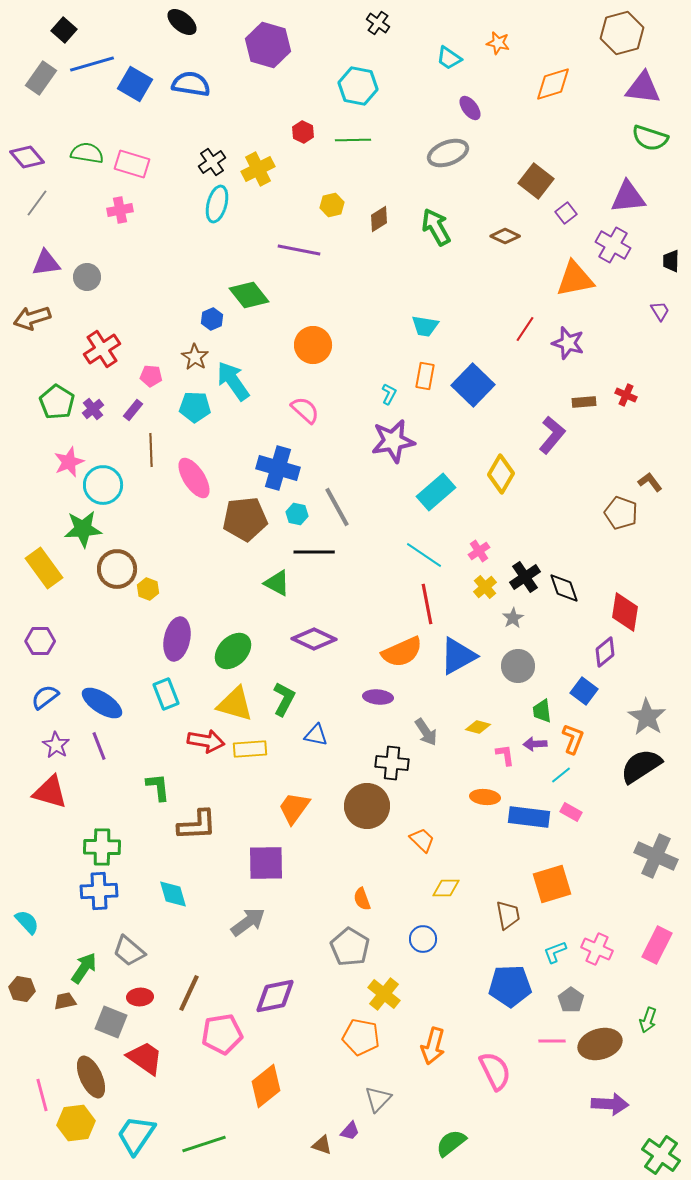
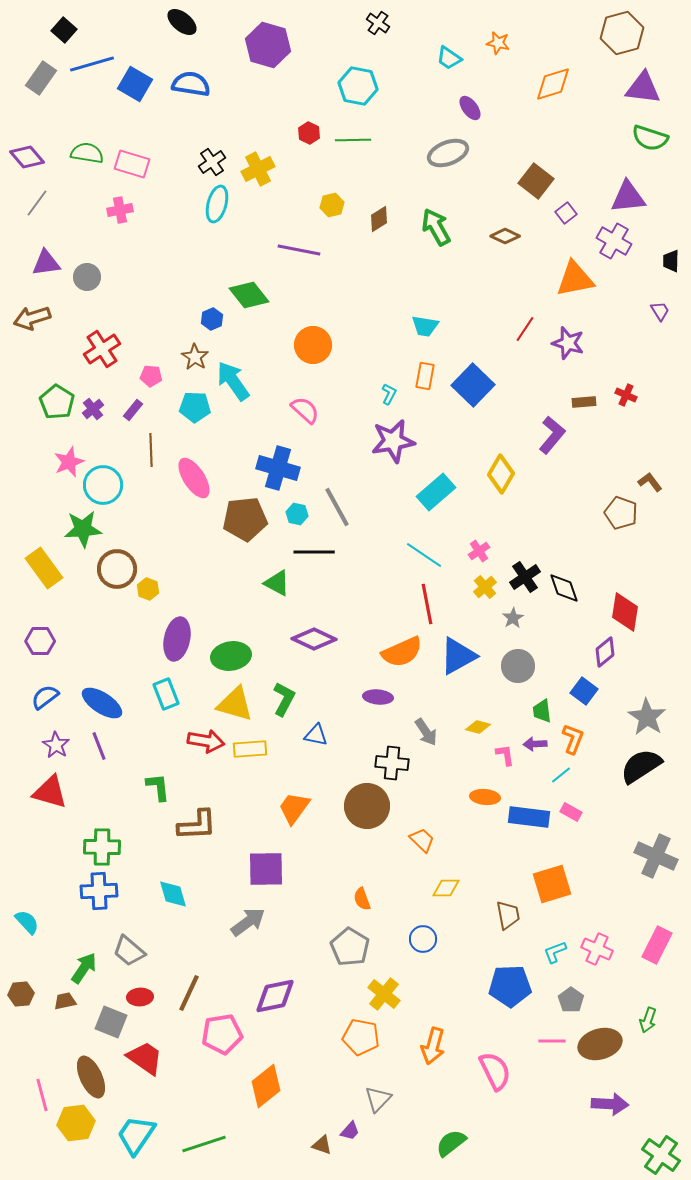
red hexagon at (303, 132): moved 6 px right, 1 px down
purple cross at (613, 245): moved 1 px right, 4 px up
green ellipse at (233, 651): moved 2 px left, 5 px down; rotated 36 degrees clockwise
purple square at (266, 863): moved 6 px down
brown hexagon at (22, 989): moved 1 px left, 5 px down; rotated 15 degrees counterclockwise
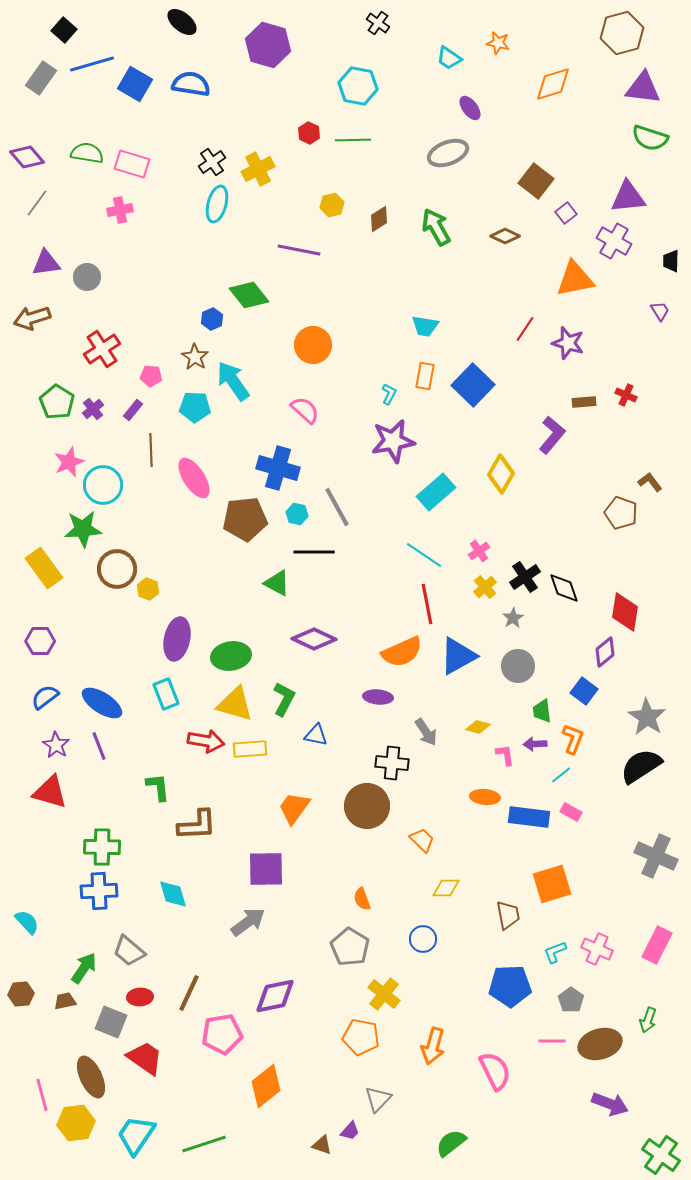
purple arrow at (610, 1104): rotated 18 degrees clockwise
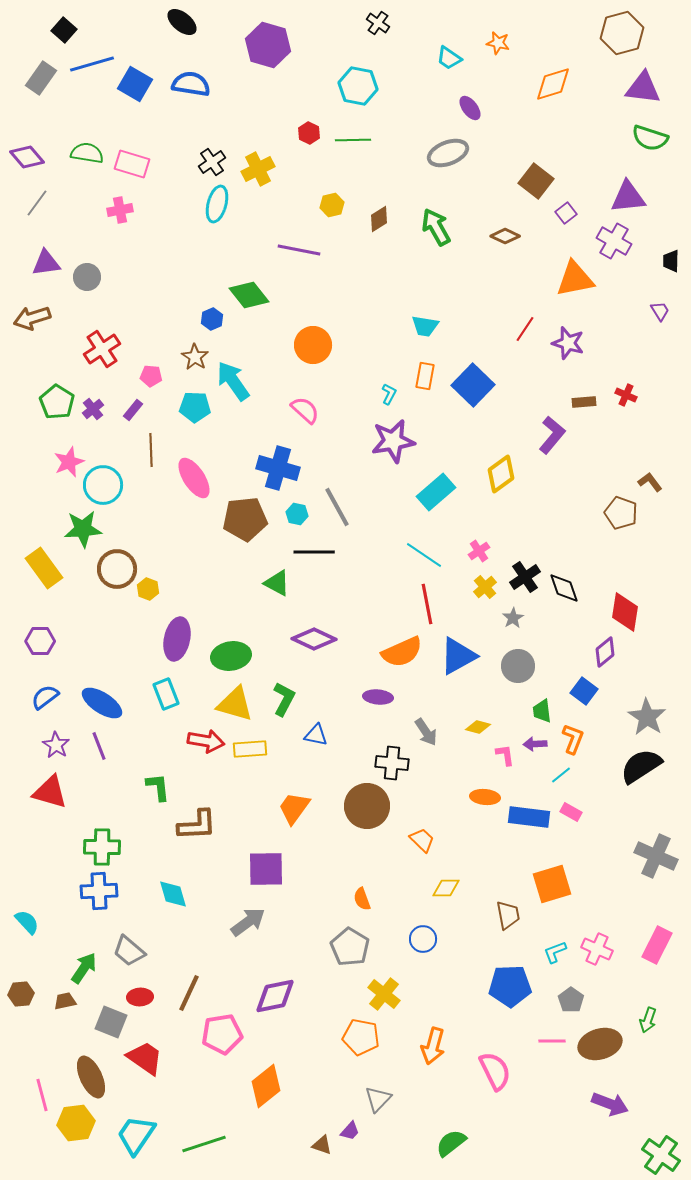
yellow diamond at (501, 474): rotated 24 degrees clockwise
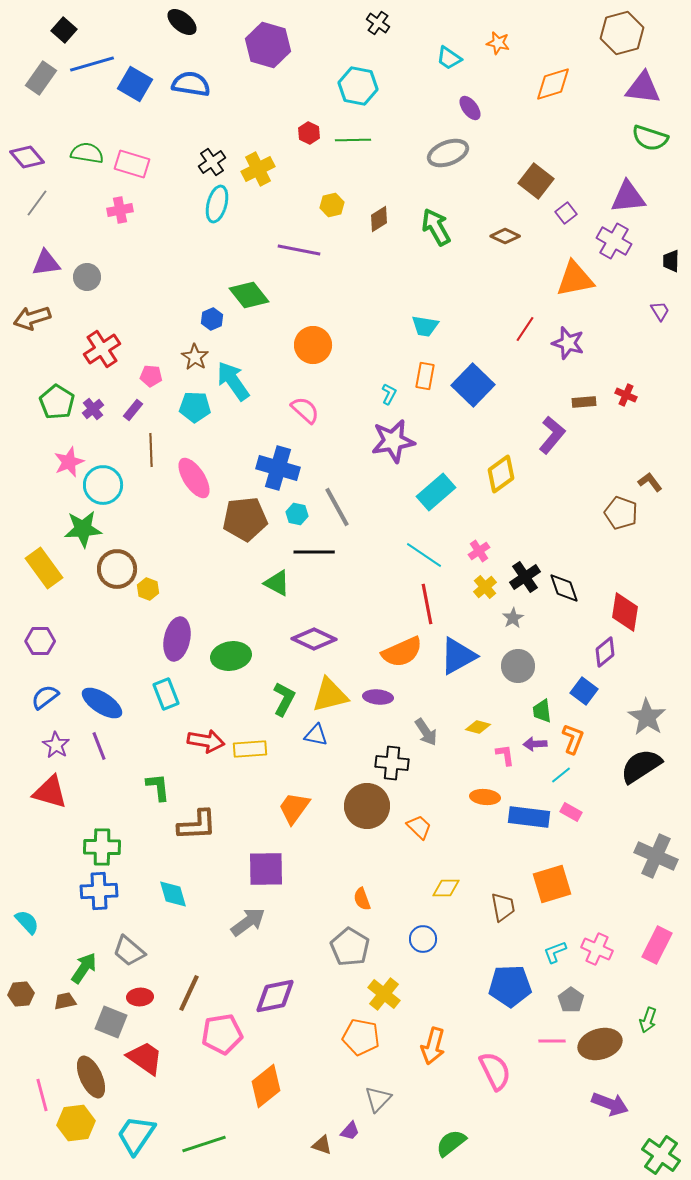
yellow triangle at (235, 704): moved 95 px right, 9 px up; rotated 30 degrees counterclockwise
orange trapezoid at (422, 840): moved 3 px left, 13 px up
brown trapezoid at (508, 915): moved 5 px left, 8 px up
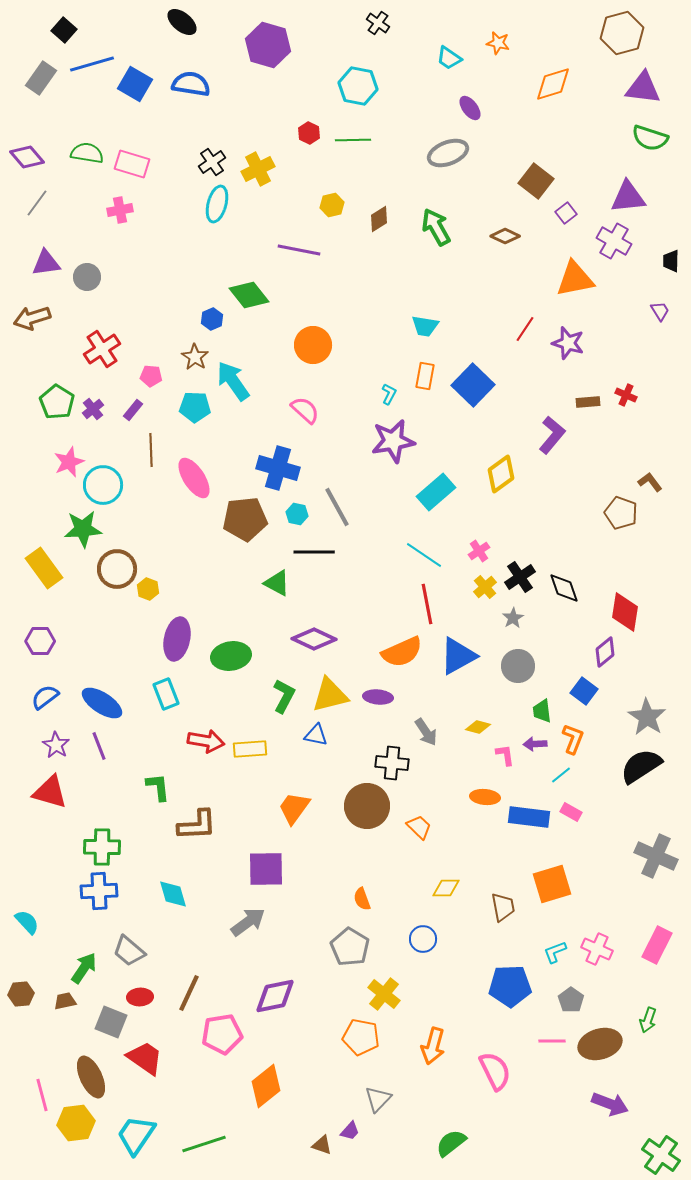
brown rectangle at (584, 402): moved 4 px right
black cross at (525, 577): moved 5 px left
green L-shape at (284, 699): moved 3 px up
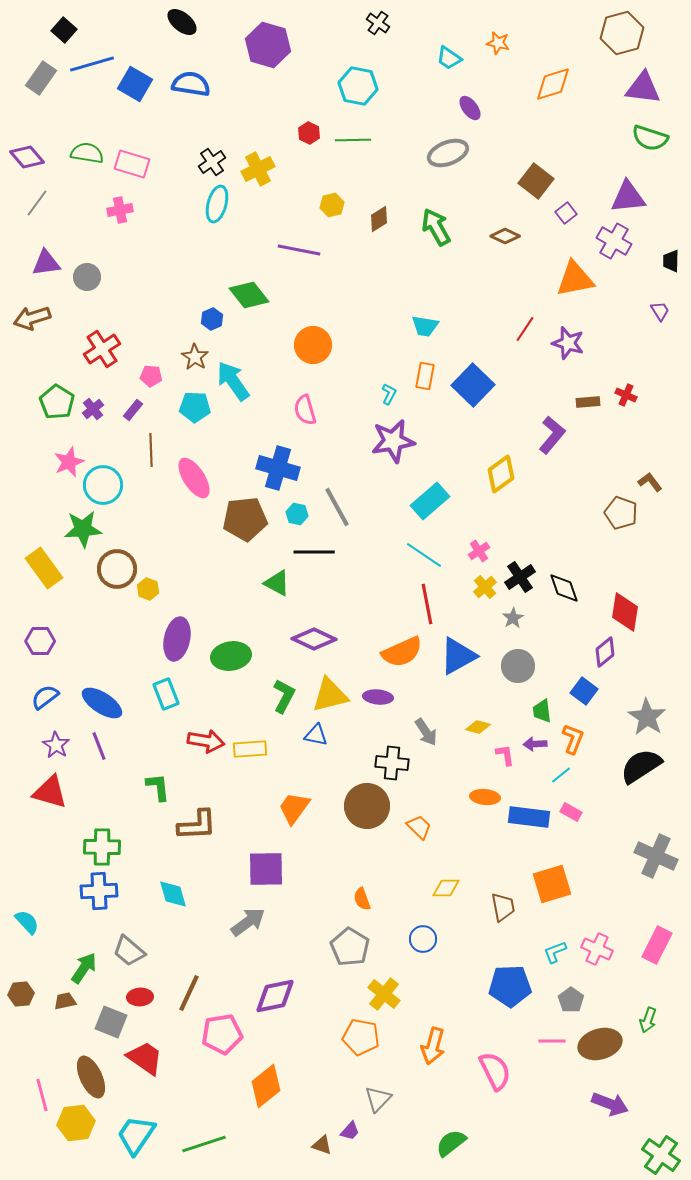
pink semicircle at (305, 410): rotated 148 degrees counterclockwise
cyan rectangle at (436, 492): moved 6 px left, 9 px down
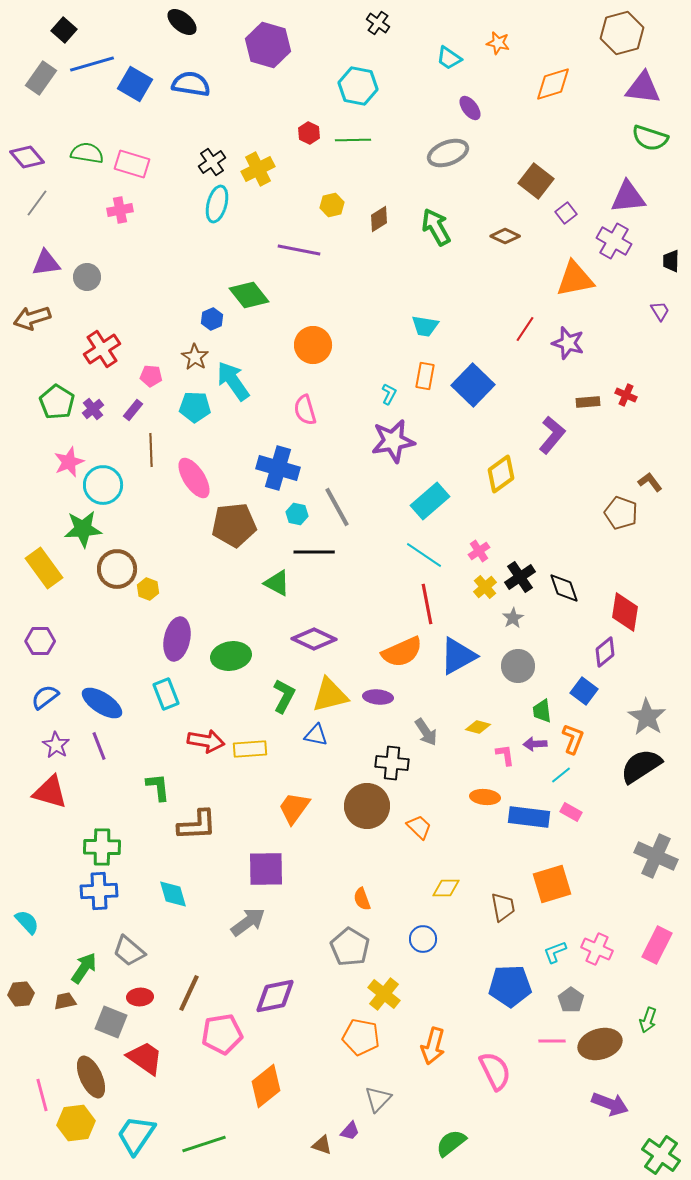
brown pentagon at (245, 519): moved 11 px left, 6 px down
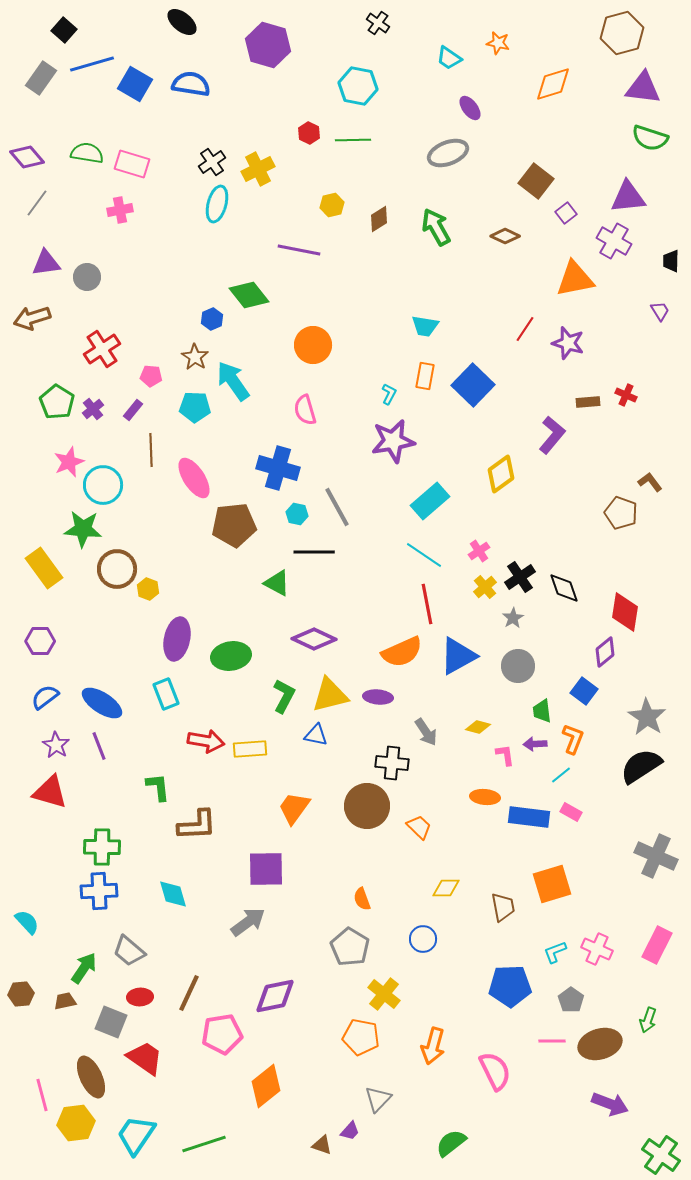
green star at (83, 529): rotated 9 degrees clockwise
